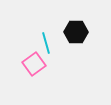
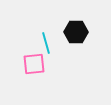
pink square: rotated 30 degrees clockwise
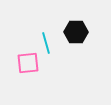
pink square: moved 6 px left, 1 px up
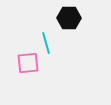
black hexagon: moved 7 px left, 14 px up
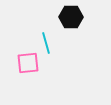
black hexagon: moved 2 px right, 1 px up
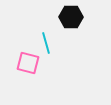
pink square: rotated 20 degrees clockwise
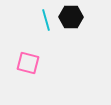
cyan line: moved 23 px up
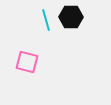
pink square: moved 1 px left, 1 px up
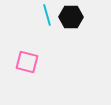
cyan line: moved 1 px right, 5 px up
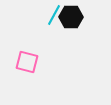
cyan line: moved 7 px right; rotated 45 degrees clockwise
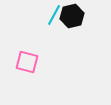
black hexagon: moved 1 px right, 1 px up; rotated 15 degrees counterclockwise
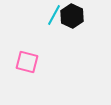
black hexagon: rotated 20 degrees counterclockwise
